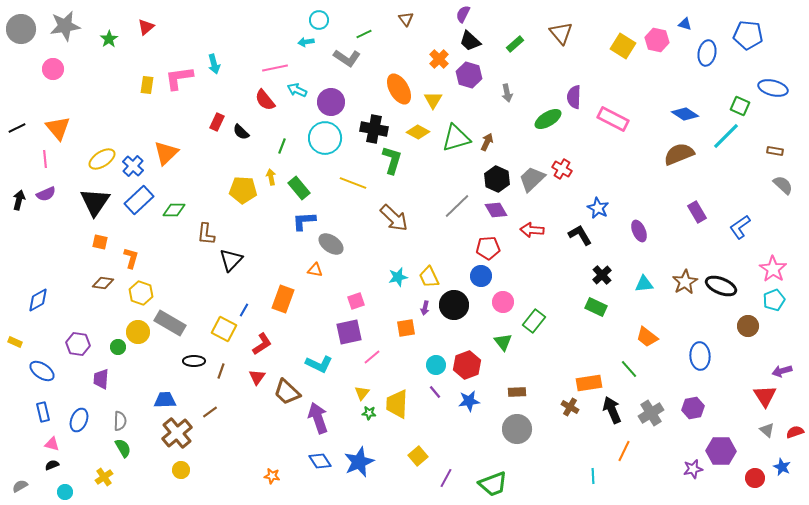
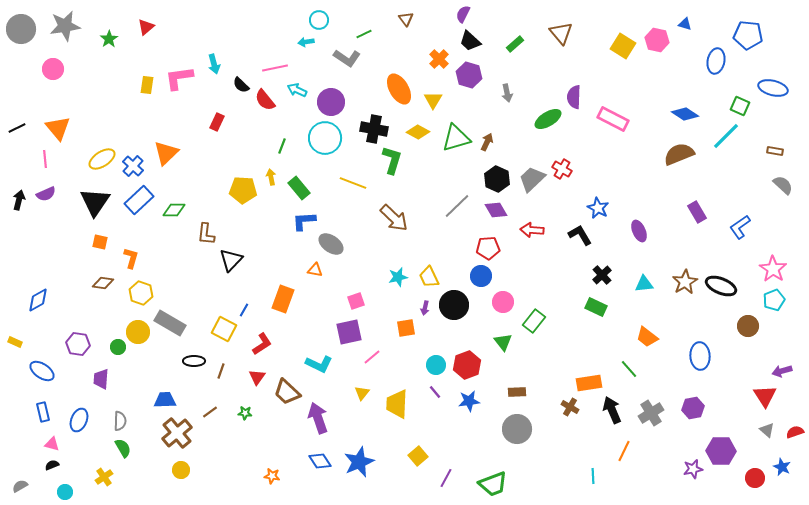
blue ellipse at (707, 53): moved 9 px right, 8 px down
black semicircle at (241, 132): moved 47 px up
green star at (369, 413): moved 124 px left
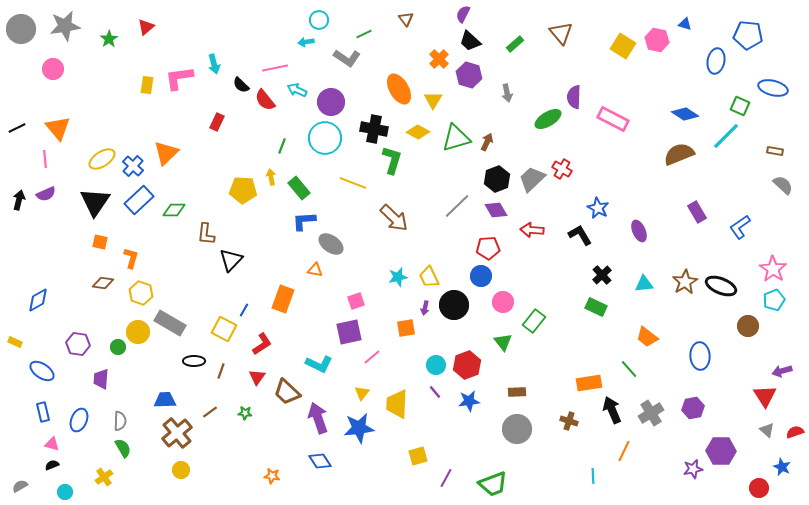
black hexagon at (497, 179): rotated 15 degrees clockwise
brown cross at (570, 407): moved 1 px left, 14 px down; rotated 12 degrees counterclockwise
yellow square at (418, 456): rotated 24 degrees clockwise
blue star at (359, 462): moved 34 px up; rotated 16 degrees clockwise
red circle at (755, 478): moved 4 px right, 10 px down
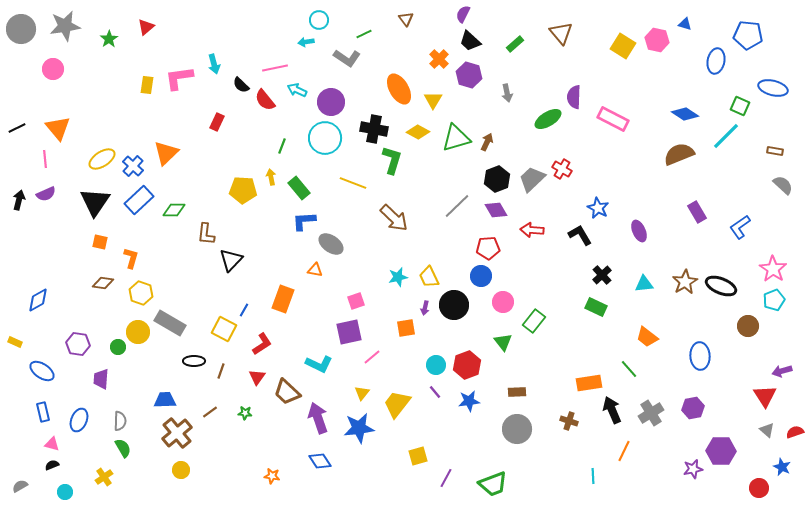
yellow trapezoid at (397, 404): rotated 36 degrees clockwise
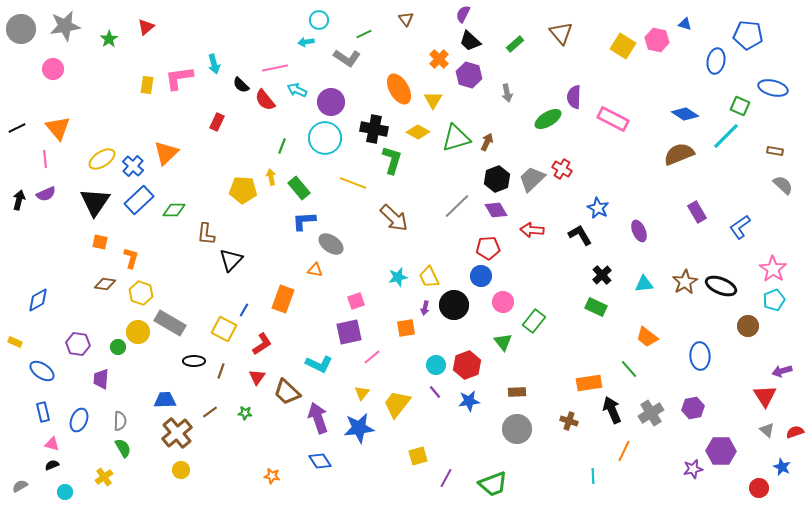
brown diamond at (103, 283): moved 2 px right, 1 px down
